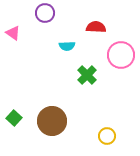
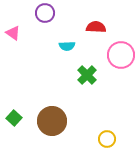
yellow circle: moved 3 px down
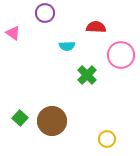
green square: moved 6 px right
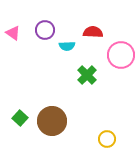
purple circle: moved 17 px down
red semicircle: moved 3 px left, 5 px down
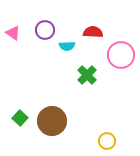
yellow circle: moved 2 px down
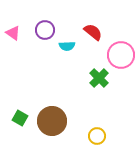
red semicircle: rotated 36 degrees clockwise
green cross: moved 12 px right, 3 px down
green square: rotated 14 degrees counterclockwise
yellow circle: moved 10 px left, 5 px up
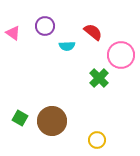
purple circle: moved 4 px up
yellow circle: moved 4 px down
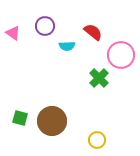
green square: rotated 14 degrees counterclockwise
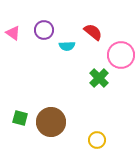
purple circle: moved 1 px left, 4 px down
brown circle: moved 1 px left, 1 px down
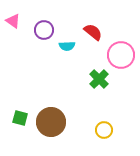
pink triangle: moved 12 px up
green cross: moved 1 px down
yellow circle: moved 7 px right, 10 px up
